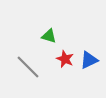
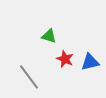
blue triangle: moved 1 px right, 2 px down; rotated 12 degrees clockwise
gray line: moved 1 px right, 10 px down; rotated 8 degrees clockwise
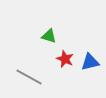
gray line: rotated 24 degrees counterclockwise
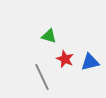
gray line: moved 13 px right; rotated 36 degrees clockwise
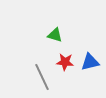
green triangle: moved 6 px right, 1 px up
red star: moved 3 px down; rotated 18 degrees counterclockwise
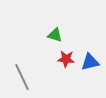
red star: moved 1 px right, 3 px up
gray line: moved 20 px left
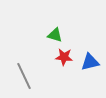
red star: moved 2 px left, 2 px up
gray line: moved 2 px right, 1 px up
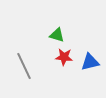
green triangle: moved 2 px right
gray line: moved 10 px up
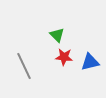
green triangle: rotated 28 degrees clockwise
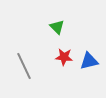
green triangle: moved 8 px up
blue triangle: moved 1 px left, 1 px up
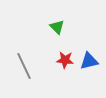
red star: moved 1 px right, 3 px down
